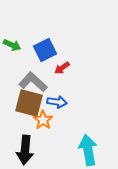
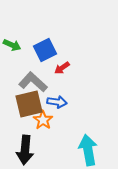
brown square: moved 1 px down; rotated 28 degrees counterclockwise
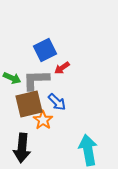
green arrow: moved 33 px down
gray L-shape: moved 3 px right, 2 px up; rotated 44 degrees counterclockwise
blue arrow: rotated 36 degrees clockwise
black arrow: moved 3 px left, 2 px up
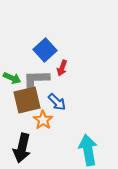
blue square: rotated 15 degrees counterclockwise
red arrow: rotated 35 degrees counterclockwise
brown square: moved 2 px left, 4 px up
black arrow: rotated 8 degrees clockwise
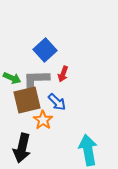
red arrow: moved 1 px right, 6 px down
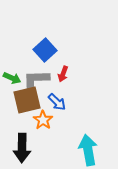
black arrow: rotated 12 degrees counterclockwise
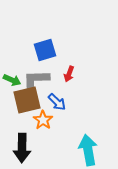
blue square: rotated 25 degrees clockwise
red arrow: moved 6 px right
green arrow: moved 2 px down
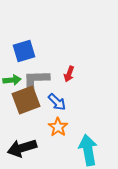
blue square: moved 21 px left, 1 px down
green arrow: rotated 30 degrees counterclockwise
brown square: moved 1 px left; rotated 8 degrees counterclockwise
orange star: moved 15 px right, 7 px down
black arrow: rotated 72 degrees clockwise
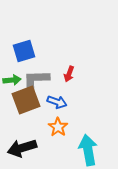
blue arrow: rotated 24 degrees counterclockwise
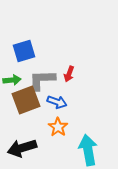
gray L-shape: moved 6 px right
